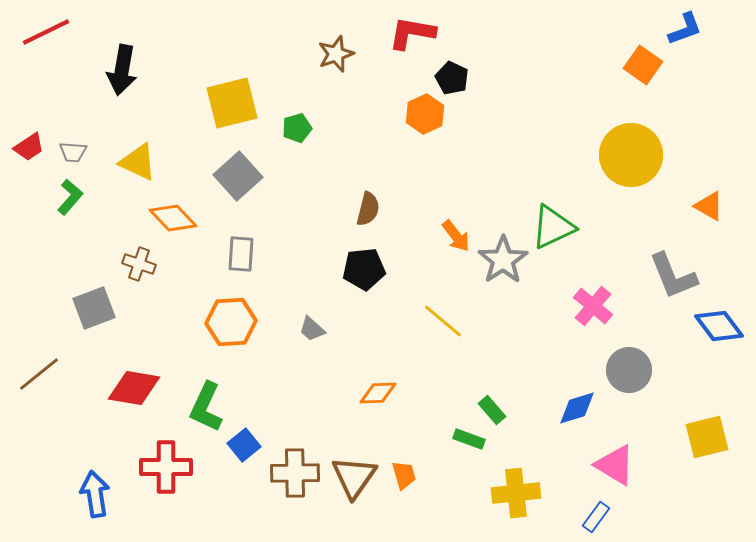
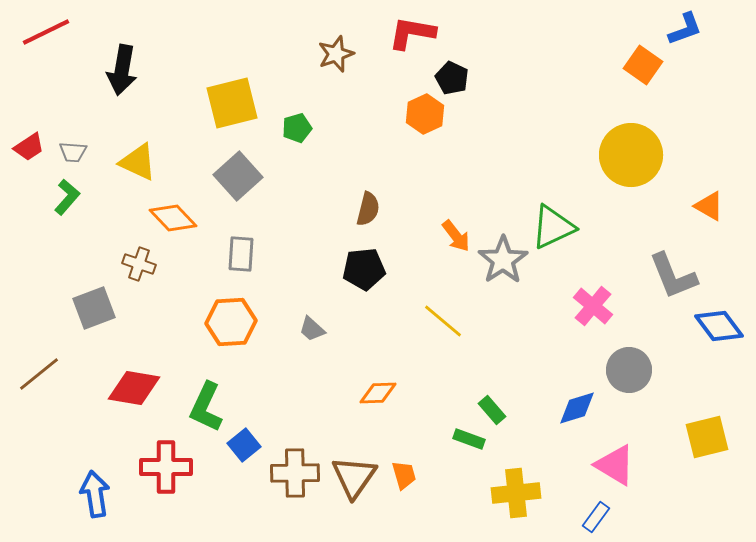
green L-shape at (70, 197): moved 3 px left
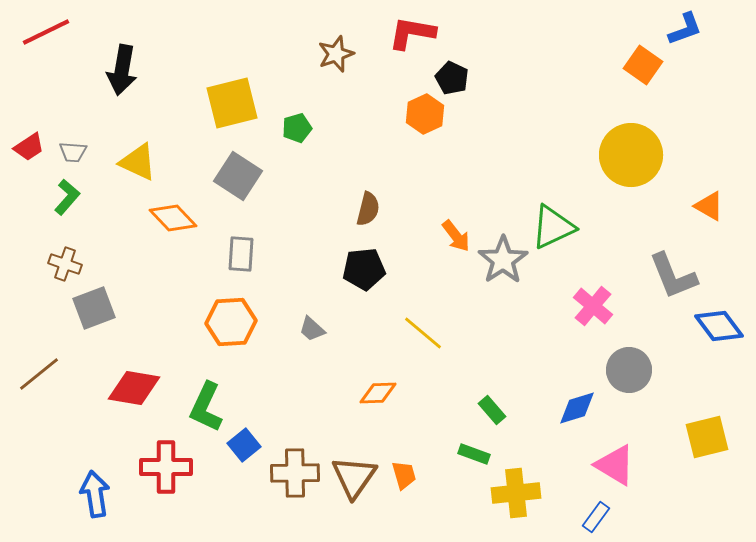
gray square at (238, 176): rotated 15 degrees counterclockwise
brown cross at (139, 264): moved 74 px left
yellow line at (443, 321): moved 20 px left, 12 px down
green rectangle at (469, 439): moved 5 px right, 15 px down
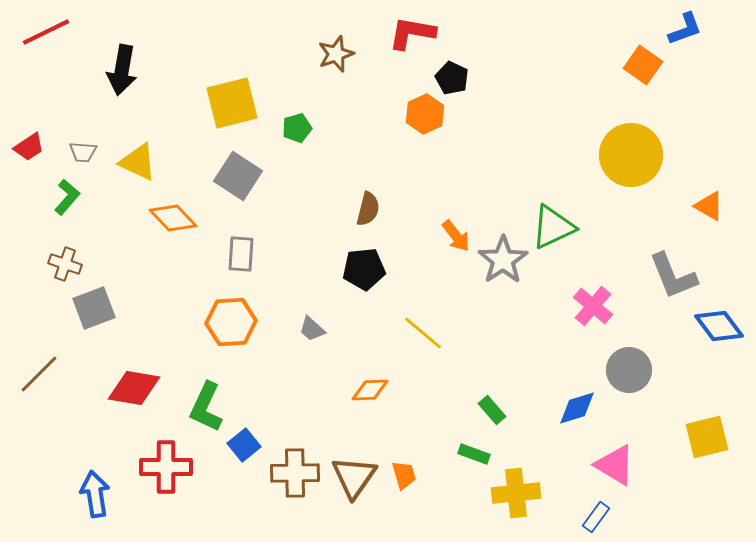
gray trapezoid at (73, 152): moved 10 px right
brown line at (39, 374): rotated 6 degrees counterclockwise
orange diamond at (378, 393): moved 8 px left, 3 px up
